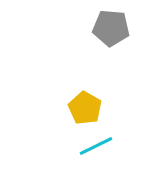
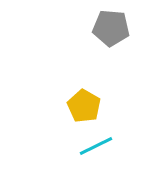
yellow pentagon: moved 1 px left, 2 px up
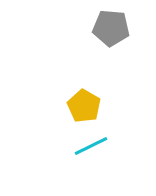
cyan line: moved 5 px left
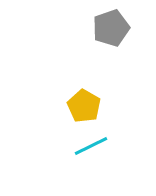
gray pentagon: rotated 24 degrees counterclockwise
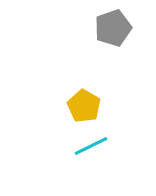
gray pentagon: moved 2 px right
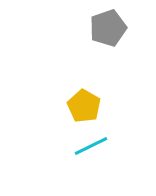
gray pentagon: moved 5 px left
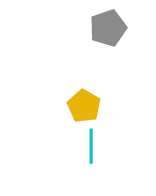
cyan line: rotated 64 degrees counterclockwise
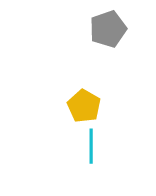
gray pentagon: moved 1 px down
